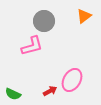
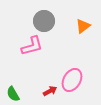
orange triangle: moved 1 px left, 10 px down
green semicircle: rotated 35 degrees clockwise
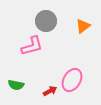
gray circle: moved 2 px right
green semicircle: moved 3 px right, 9 px up; rotated 49 degrees counterclockwise
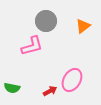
green semicircle: moved 4 px left, 3 px down
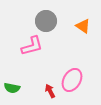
orange triangle: rotated 49 degrees counterclockwise
red arrow: rotated 88 degrees counterclockwise
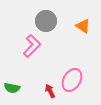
pink L-shape: rotated 30 degrees counterclockwise
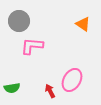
gray circle: moved 27 px left
orange triangle: moved 2 px up
pink L-shape: rotated 130 degrees counterclockwise
green semicircle: rotated 21 degrees counterclockwise
